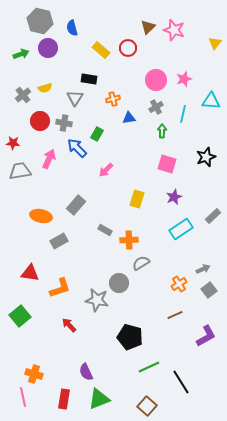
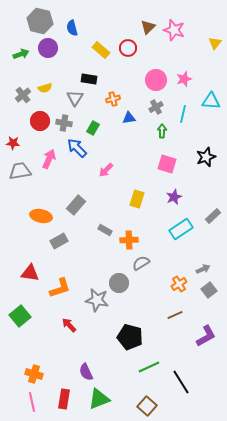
green rectangle at (97, 134): moved 4 px left, 6 px up
pink line at (23, 397): moved 9 px right, 5 px down
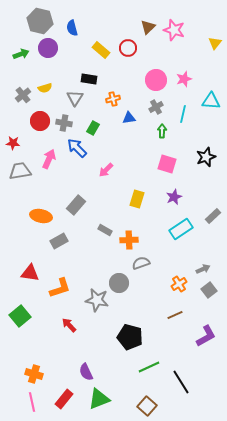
gray semicircle at (141, 263): rotated 12 degrees clockwise
red rectangle at (64, 399): rotated 30 degrees clockwise
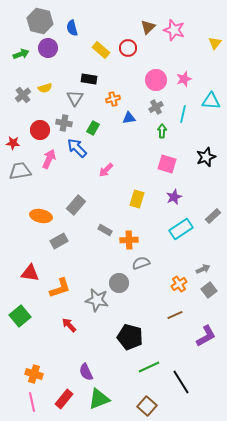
red circle at (40, 121): moved 9 px down
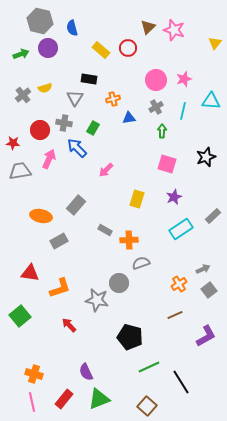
cyan line at (183, 114): moved 3 px up
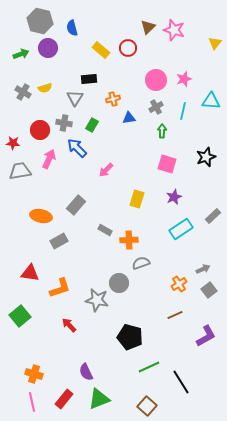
black rectangle at (89, 79): rotated 14 degrees counterclockwise
gray cross at (23, 95): moved 3 px up; rotated 21 degrees counterclockwise
green rectangle at (93, 128): moved 1 px left, 3 px up
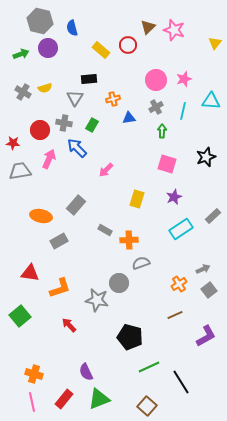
red circle at (128, 48): moved 3 px up
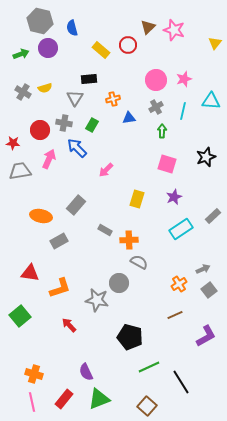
gray semicircle at (141, 263): moved 2 px left, 1 px up; rotated 48 degrees clockwise
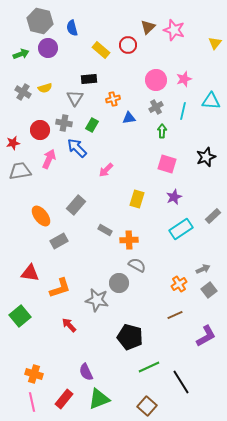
red star at (13, 143): rotated 16 degrees counterclockwise
orange ellipse at (41, 216): rotated 40 degrees clockwise
gray semicircle at (139, 262): moved 2 px left, 3 px down
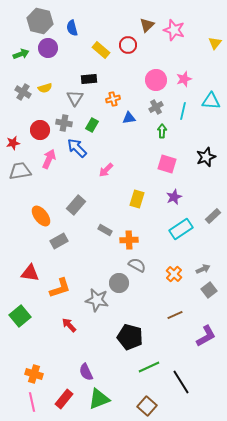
brown triangle at (148, 27): moved 1 px left, 2 px up
orange cross at (179, 284): moved 5 px left, 10 px up; rotated 14 degrees counterclockwise
